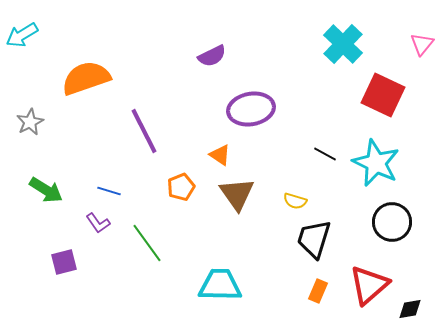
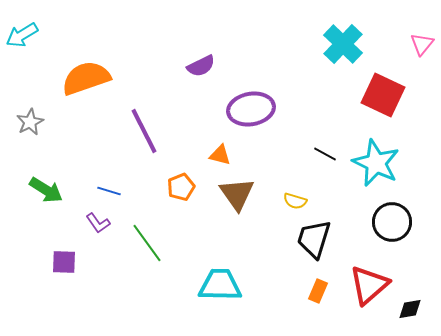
purple semicircle: moved 11 px left, 10 px down
orange triangle: rotated 20 degrees counterclockwise
purple square: rotated 16 degrees clockwise
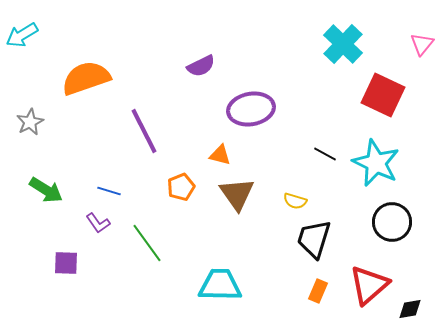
purple square: moved 2 px right, 1 px down
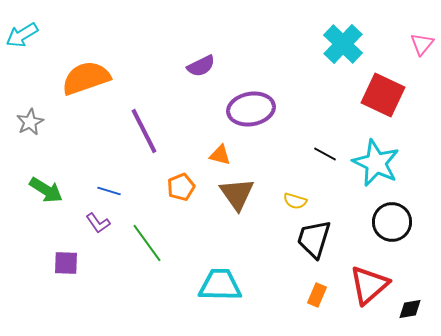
orange rectangle: moved 1 px left, 4 px down
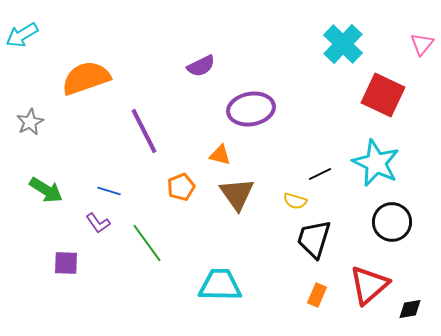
black line: moved 5 px left, 20 px down; rotated 55 degrees counterclockwise
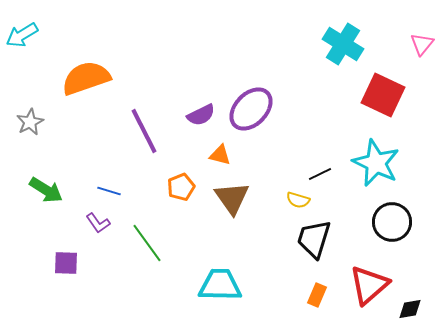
cyan cross: rotated 12 degrees counterclockwise
purple semicircle: moved 49 px down
purple ellipse: rotated 36 degrees counterclockwise
brown triangle: moved 5 px left, 4 px down
yellow semicircle: moved 3 px right, 1 px up
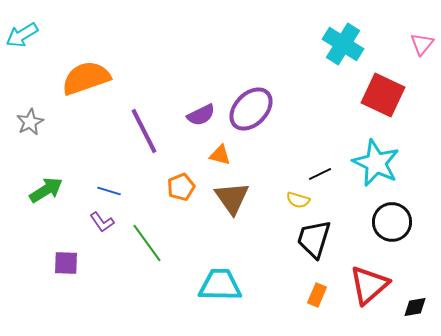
green arrow: rotated 64 degrees counterclockwise
purple L-shape: moved 4 px right, 1 px up
black diamond: moved 5 px right, 2 px up
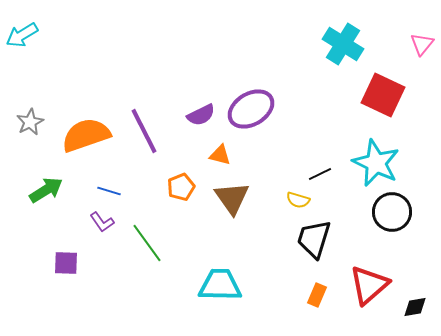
orange semicircle: moved 57 px down
purple ellipse: rotated 15 degrees clockwise
black circle: moved 10 px up
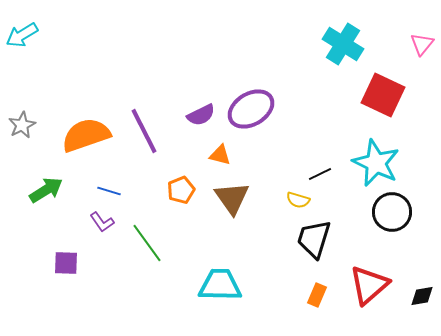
gray star: moved 8 px left, 3 px down
orange pentagon: moved 3 px down
black diamond: moved 7 px right, 11 px up
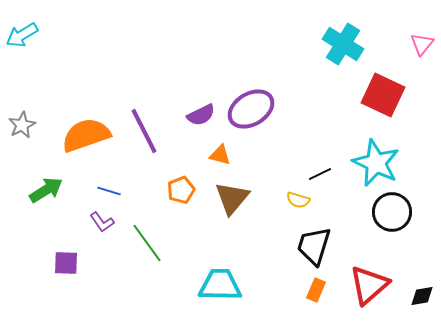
brown triangle: rotated 15 degrees clockwise
black trapezoid: moved 7 px down
orange rectangle: moved 1 px left, 5 px up
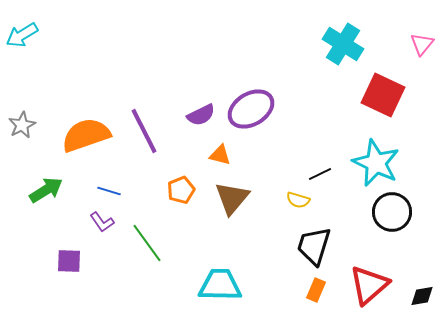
purple square: moved 3 px right, 2 px up
